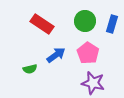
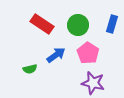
green circle: moved 7 px left, 4 px down
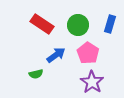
blue rectangle: moved 2 px left
green semicircle: moved 6 px right, 5 px down
purple star: moved 1 px left, 1 px up; rotated 20 degrees clockwise
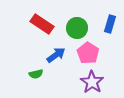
green circle: moved 1 px left, 3 px down
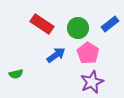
blue rectangle: rotated 36 degrees clockwise
green circle: moved 1 px right
green semicircle: moved 20 px left
purple star: rotated 15 degrees clockwise
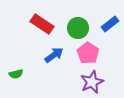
blue arrow: moved 2 px left
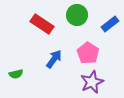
green circle: moved 1 px left, 13 px up
blue arrow: moved 4 px down; rotated 18 degrees counterclockwise
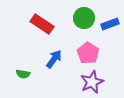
green circle: moved 7 px right, 3 px down
blue rectangle: rotated 18 degrees clockwise
green semicircle: moved 7 px right; rotated 24 degrees clockwise
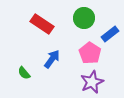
blue rectangle: moved 10 px down; rotated 18 degrees counterclockwise
pink pentagon: moved 2 px right
blue arrow: moved 2 px left
green semicircle: moved 1 px right, 1 px up; rotated 40 degrees clockwise
